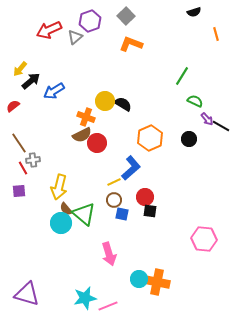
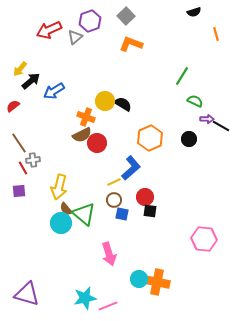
purple arrow at (207, 119): rotated 48 degrees counterclockwise
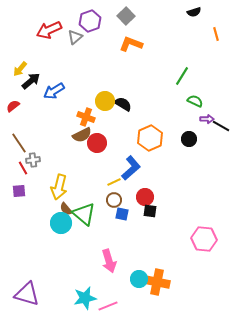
pink arrow at (109, 254): moved 7 px down
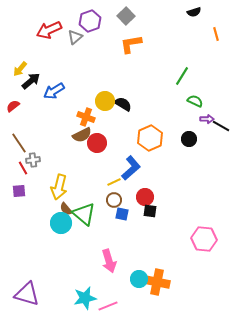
orange L-shape at (131, 44): rotated 30 degrees counterclockwise
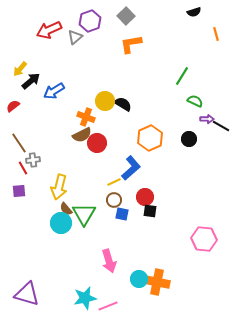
green triangle at (84, 214): rotated 20 degrees clockwise
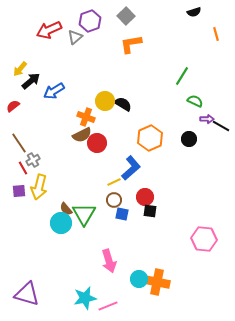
gray cross at (33, 160): rotated 24 degrees counterclockwise
yellow arrow at (59, 187): moved 20 px left
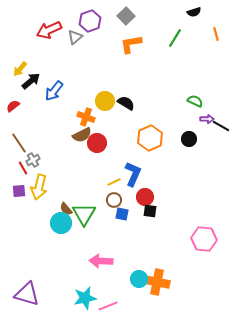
green line at (182, 76): moved 7 px left, 38 px up
blue arrow at (54, 91): rotated 20 degrees counterclockwise
black semicircle at (123, 104): moved 3 px right, 1 px up
blue L-shape at (131, 168): moved 2 px right, 6 px down; rotated 25 degrees counterclockwise
pink arrow at (109, 261): moved 8 px left; rotated 110 degrees clockwise
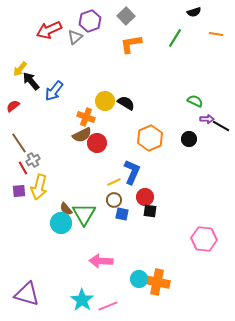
orange line at (216, 34): rotated 64 degrees counterclockwise
black arrow at (31, 81): rotated 90 degrees counterclockwise
blue L-shape at (133, 174): moved 1 px left, 2 px up
cyan star at (85, 298): moved 3 px left, 2 px down; rotated 25 degrees counterclockwise
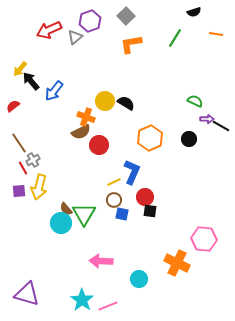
brown semicircle at (82, 135): moved 1 px left, 3 px up
red circle at (97, 143): moved 2 px right, 2 px down
orange cross at (157, 282): moved 20 px right, 19 px up; rotated 15 degrees clockwise
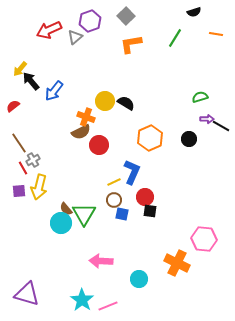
green semicircle at (195, 101): moved 5 px right, 4 px up; rotated 42 degrees counterclockwise
